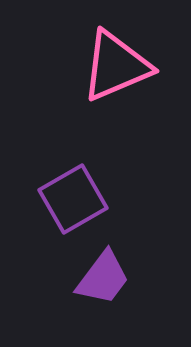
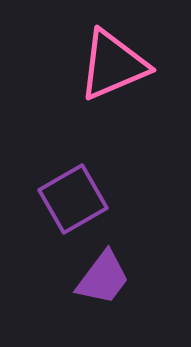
pink triangle: moved 3 px left, 1 px up
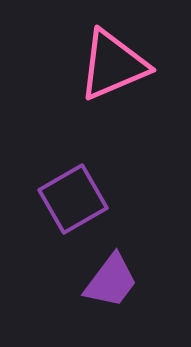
purple trapezoid: moved 8 px right, 3 px down
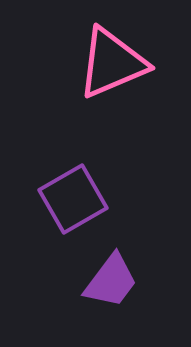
pink triangle: moved 1 px left, 2 px up
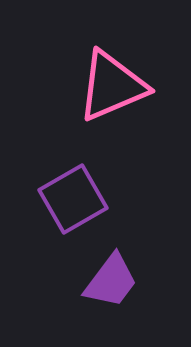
pink triangle: moved 23 px down
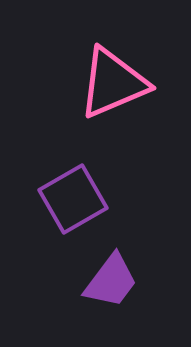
pink triangle: moved 1 px right, 3 px up
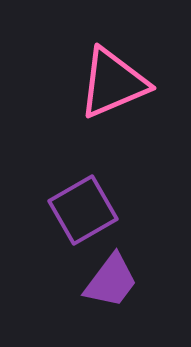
purple square: moved 10 px right, 11 px down
